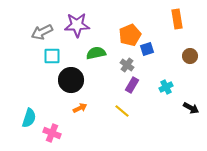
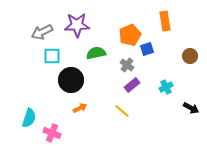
orange rectangle: moved 12 px left, 2 px down
purple rectangle: rotated 21 degrees clockwise
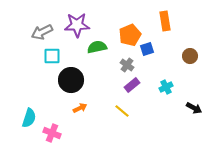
green semicircle: moved 1 px right, 6 px up
black arrow: moved 3 px right
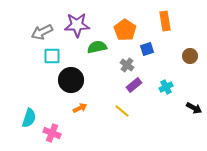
orange pentagon: moved 5 px left, 5 px up; rotated 15 degrees counterclockwise
purple rectangle: moved 2 px right
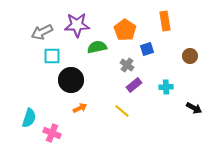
cyan cross: rotated 24 degrees clockwise
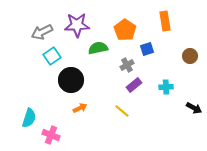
green semicircle: moved 1 px right, 1 px down
cyan square: rotated 36 degrees counterclockwise
gray cross: rotated 24 degrees clockwise
pink cross: moved 1 px left, 2 px down
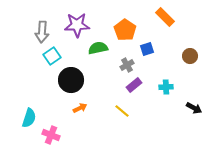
orange rectangle: moved 4 px up; rotated 36 degrees counterclockwise
gray arrow: rotated 60 degrees counterclockwise
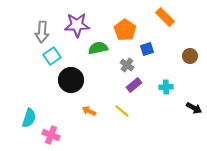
gray cross: rotated 24 degrees counterclockwise
orange arrow: moved 9 px right, 3 px down; rotated 128 degrees counterclockwise
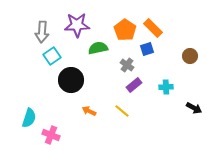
orange rectangle: moved 12 px left, 11 px down
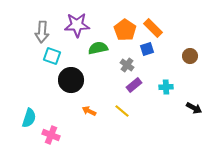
cyan square: rotated 36 degrees counterclockwise
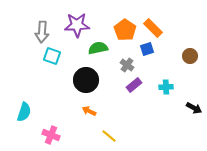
black circle: moved 15 px right
yellow line: moved 13 px left, 25 px down
cyan semicircle: moved 5 px left, 6 px up
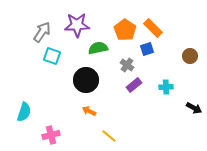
gray arrow: rotated 150 degrees counterclockwise
pink cross: rotated 36 degrees counterclockwise
